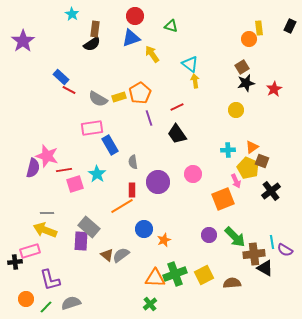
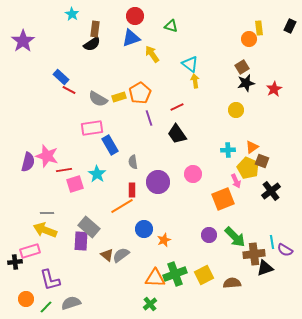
purple semicircle at (33, 168): moved 5 px left, 6 px up
black triangle at (265, 268): rotated 48 degrees counterclockwise
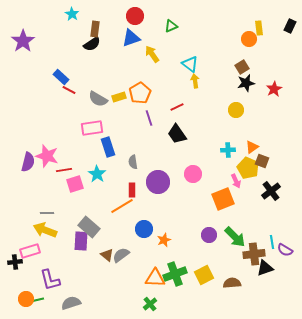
green triangle at (171, 26): rotated 40 degrees counterclockwise
blue rectangle at (110, 145): moved 2 px left, 2 px down; rotated 12 degrees clockwise
green line at (46, 307): moved 9 px left, 7 px up; rotated 32 degrees clockwise
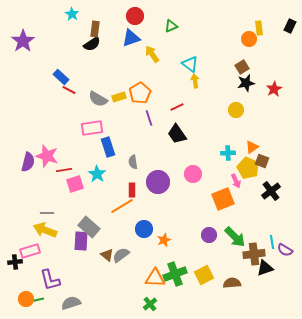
cyan cross at (228, 150): moved 3 px down
